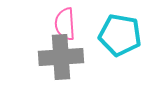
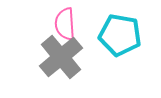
gray cross: rotated 36 degrees counterclockwise
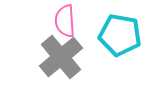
pink semicircle: moved 3 px up
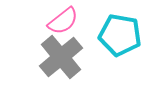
pink semicircle: moved 2 px left; rotated 124 degrees counterclockwise
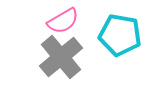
pink semicircle: rotated 8 degrees clockwise
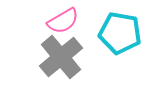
cyan pentagon: moved 2 px up
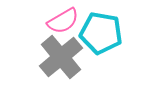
cyan pentagon: moved 19 px left
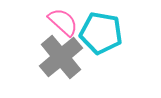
pink semicircle: moved 1 px down; rotated 108 degrees counterclockwise
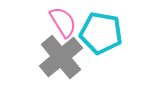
pink semicircle: rotated 16 degrees clockwise
